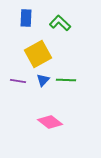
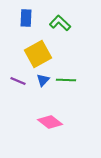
purple line: rotated 14 degrees clockwise
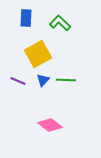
pink diamond: moved 3 px down
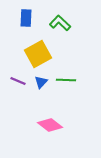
blue triangle: moved 2 px left, 2 px down
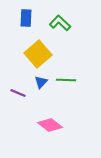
yellow square: rotated 12 degrees counterclockwise
purple line: moved 12 px down
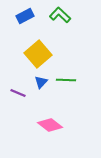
blue rectangle: moved 1 px left, 2 px up; rotated 60 degrees clockwise
green L-shape: moved 8 px up
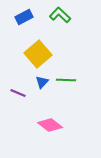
blue rectangle: moved 1 px left, 1 px down
blue triangle: moved 1 px right
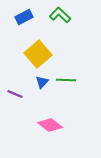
purple line: moved 3 px left, 1 px down
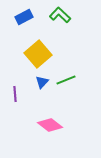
green line: rotated 24 degrees counterclockwise
purple line: rotated 63 degrees clockwise
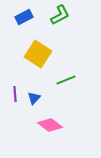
green L-shape: rotated 110 degrees clockwise
yellow square: rotated 16 degrees counterclockwise
blue triangle: moved 8 px left, 16 px down
